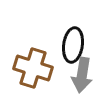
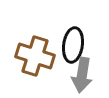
brown cross: moved 2 px right, 12 px up
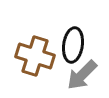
gray arrow: rotated 36 degrees clockwise
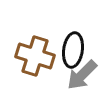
black ellipse: moved 5 px down
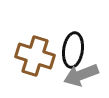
gray arrow: moved 1 px left; rotated 24 degrees clockwise
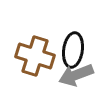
gray arrow: moved 5 px left
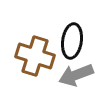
black ellipse: moved 1 px left, 9 px up
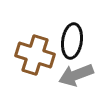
brown cross: moved 1 px up
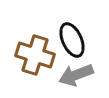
black ellipse: moved 1 px up; rotated 32 degrees counterclockwise
